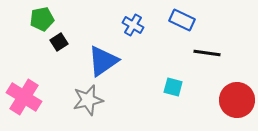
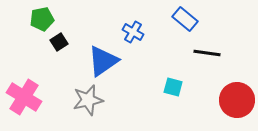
blue rectangle: moved 3 px right, 1 px up; rotated 15 degrees clockwise
blue cross: moved 7 px down
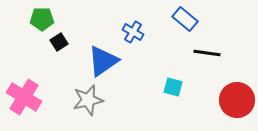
green pentagon: rotated 10 degrees clockwise
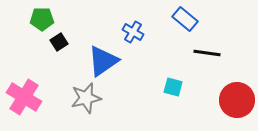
gray star: moved 2 px left, 2 px up
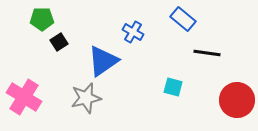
blue rectangle: moved 2 px left
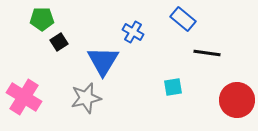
blue triangle: rotated 24 degrees counterclockwise
cyan square: rotated 24 degrees counterclockwise
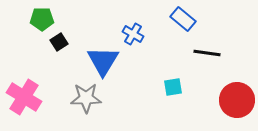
blue cross: moved 2 px down
gray star: rotated 12 degrees clockwise
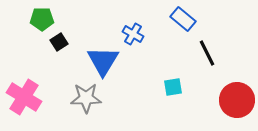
black line: rotated 56 degrees clockwise
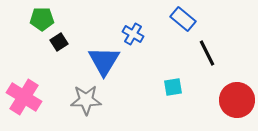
blue triangle: moved 1 px right
gray star: moved 2 px down
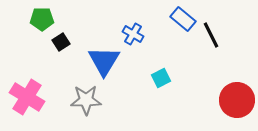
black square: moved 2 px right
black line: moved 4 px right, 18 px up
cyan square: moved 12 px left, 9 px up; rotated 18 degrees counterclockwise
pink cross: moved 3 px right
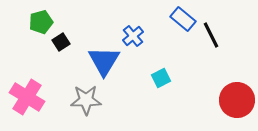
green pentagon: moved 1 px left, 3 px down; rotated 15 degrees counterclockwise
blue cross: moved 2 px down; rotated 20 degrees clockwise
